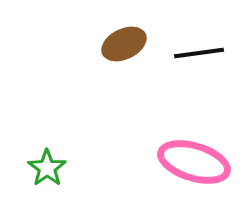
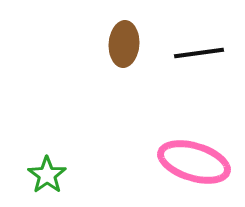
brown ellipse: rotated 60 degrees counterclockwise
green star: moved 7 px down
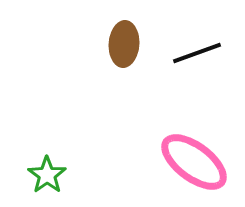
black line: moved 2 px left; rotated 12 degrees counterclockwise
pink ellipse: rotated 20 degrees clockwise
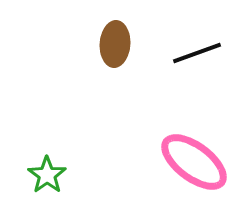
brown ellipse: moved 9 px left
